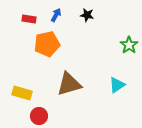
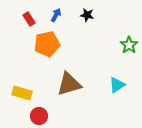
red rectangle: rotated 48 degrees clockwise
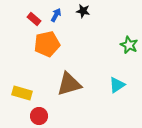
black star: moved 4 px left, 4 px up
red rectangle: moved 5 px right; rotated 16 degrees counterclockwise
green star: rotated 12 degrees counterclockwise
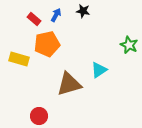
cyan triangle: moved 18 px left, 15 px up
yellow rectangle: moved 3 px left, 34 px up
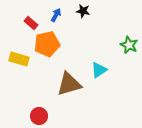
red rectangle: moved 3 px left, 4 px down
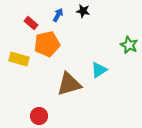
blue arrow: moved 2 px right
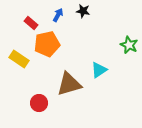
yellow rectangle: rotated 18 degrees clockwise
red circle: moved 13 px up
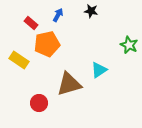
black star: moved 8 px right
yellow rectangle: moved 1 px down
